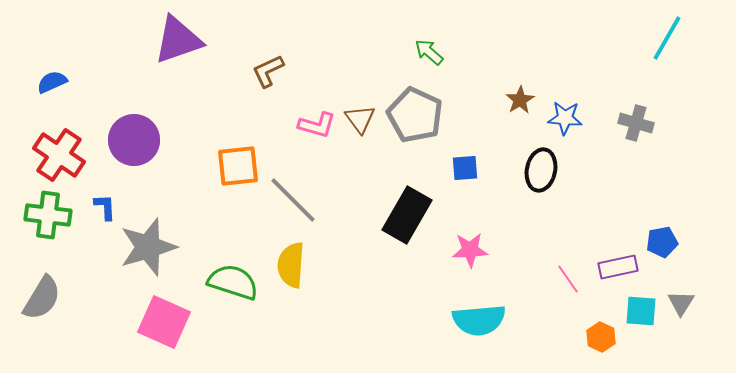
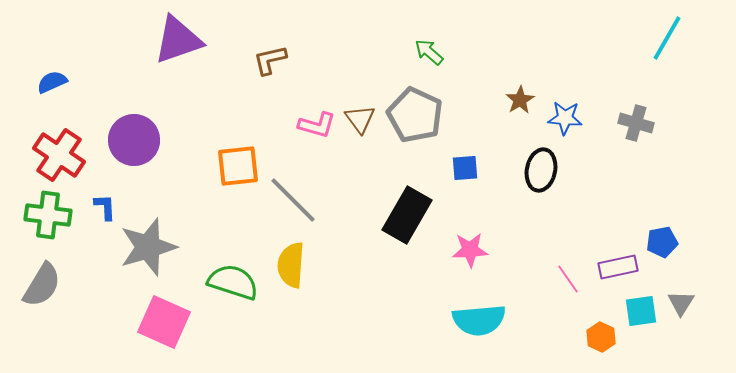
brown L-shape: moved 2 px right, 11 px up; rotated 12 degrees clockwise
gray semicircle: moved 13 px up
cyan square: rotated 12 degrees counterclockwise
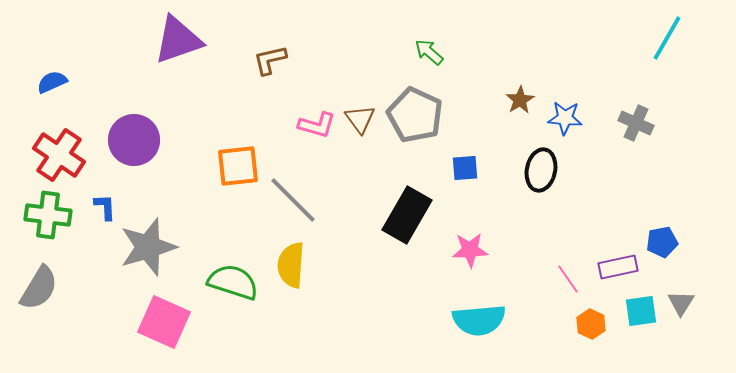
gray cross: rotated 8 degrees clockwise
gray semicircle: moved 3 px left, 3 px down
orange hexagon: moved 10 px left, 13 px up
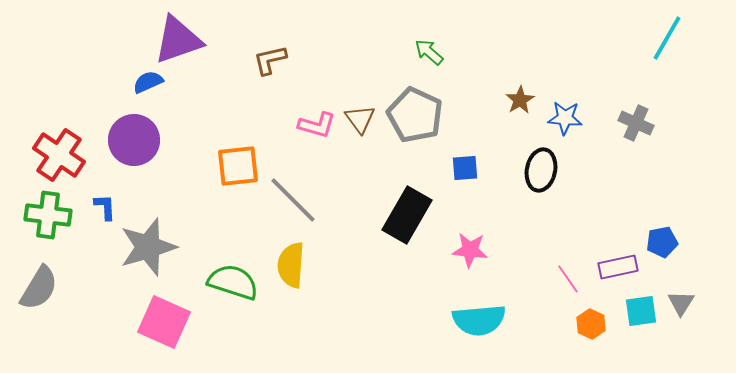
blue semicircle: moved 96 px right
pink star: rotated 9 degrees clockwise
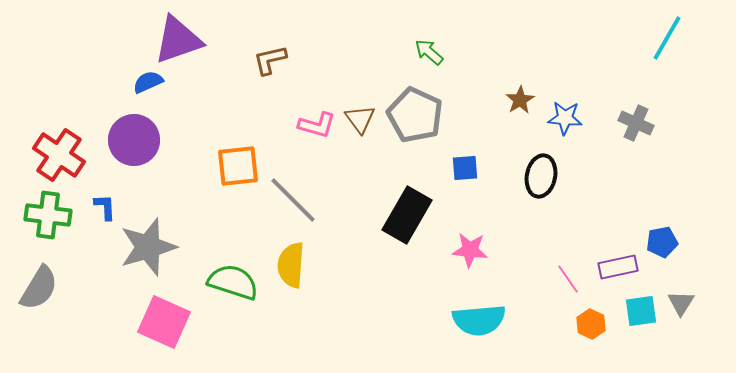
black ellipse: moved 6 px down
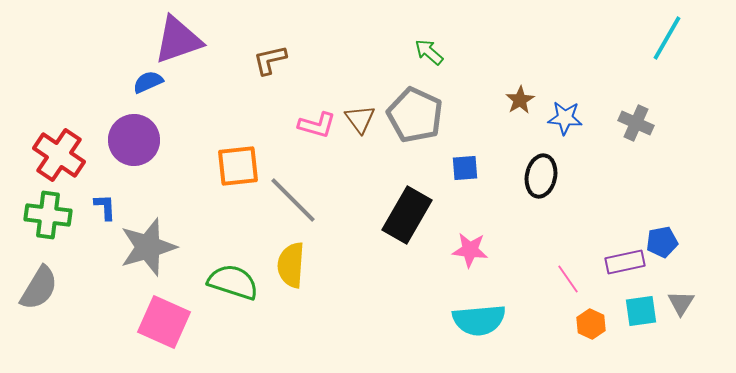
purple rectangle: moved 7 px right, 5 px up
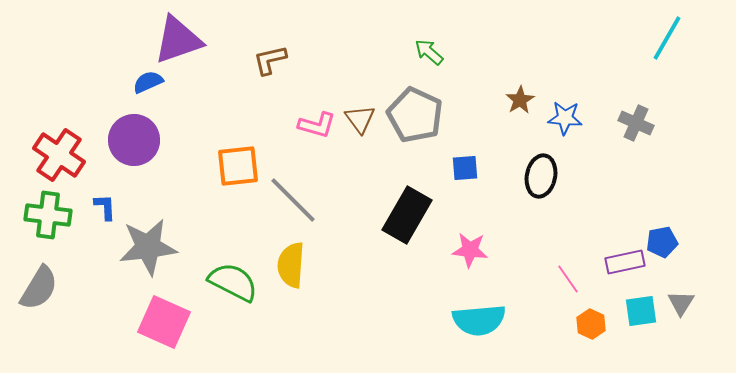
gray star: rotated 10 degrees clockwise
green semicircle: rotated 9 degrees clockwise
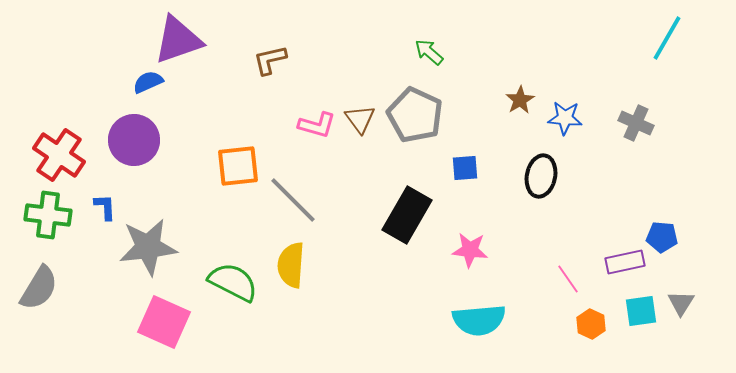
blue pentagon: moved 5 px up; rotated 16 degrees clockwise
